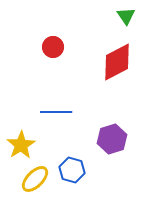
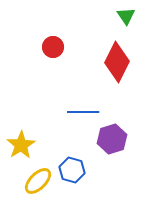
red diamond: rotated 36 degrees counterclockwise
blue line: moved 27 px right
yellow ellipse: moved 3 px right, 2 px down
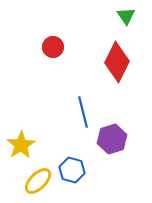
blue line: rotated 76 degrees clockwise
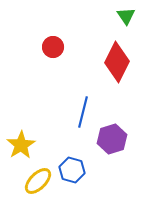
blue line: rotated 28 degrees clockwise
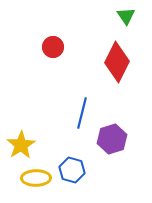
blue line: moved 1 px left, 1 px down
yellow ellipse: moved 2 px left, 3 px up; rotated 44 degrees clockwise
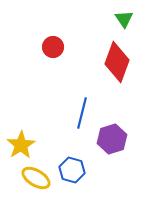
green triangle: moved 2 px left, 3 px down
red diamond: rotated 6 degrees counterclockwise
yellow ellipse: rotated 32 degrees clockwise
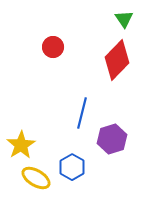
red diamond: moved 2 px up; rotated 24 degrees clockwise
blue hexagon: moved 3 px up; rotated 15 degrees clockwise
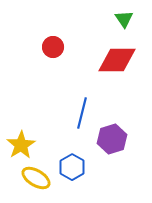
red diamond: rotated 45 degrees clockwise
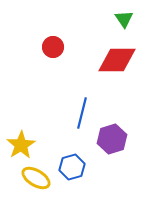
blue hexagon: rotated 15 degrees clockwise
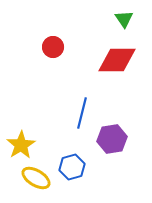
purple hexagon: rotated 8 degrees clockwise
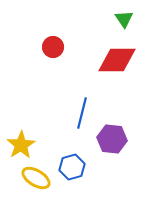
purple hexagon: rotated 16 degrees clockwise
